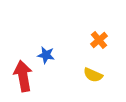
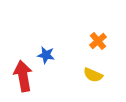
orange cross: moved 1 px left, 1 px down
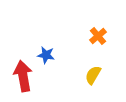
orange cross: moved 5 px up
yellow semicircle: rotated 96 degrees clockwise
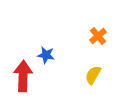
red arrow: rotated 12 degrees clockwise
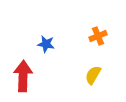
orange cross: rotated 18 degrees clockwise
blue star: moved 11 px up
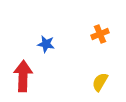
orange cross: moved 2 px right, 2 px up
yellow semicircle: moved 7 px right, 7 px down
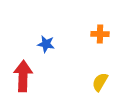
orange cross: rotated 24 degrees clockwise
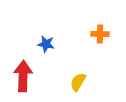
yellow semicircle: moved 22 px left
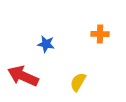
red arrow: rotated 68 degrees counterclockwise
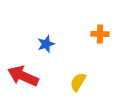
blue star: rotated 30 degrees counterclockwise
